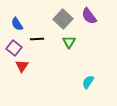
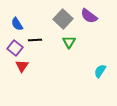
purple semicircle: rotated 18 degrees counterclockwise
black line: moved 2 px left, 1 px down
purple square: moved 1 px right
cyan semicircle: moved 12 px right, 11 px up
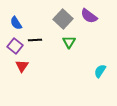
blue semicircle: moved 1 px left, 1 px up
purple square: moved 2 px up
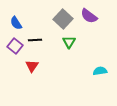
red triangle: moved 10 px right
cyan semicircle: rotated 48 degrees clockwise
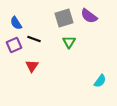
gray square: moved 1 px right, 1 px up; rotated 30 degrees clockwise
black line: moved 1 px left, 1 px up; rotated 24 degrees clockwise
purple square: moved 1 px left, 1 px up; rotated 28 degrees clockwise
cyan semicircle: moved 10 px down; rotated 136 degrees clockwise
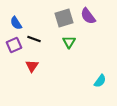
purple semicircle: moved 1 px left; rotated 18 degrees clockwise
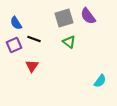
green triangle: rotated 24 degrees counterclockwise
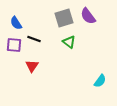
purple square: rotated 28 degrees clockwise
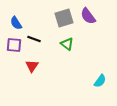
green triangle: moved 2 px left, 2 px down
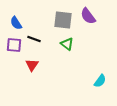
gray square: moved 1 px left, 2 px down; rotated 24 degrees clockwise
red triangle: moved 1 px up
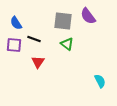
gray square: moved 1 px down
red triangle: moved 6 px right, 3 px up
cyan semicircle: rotated 64 degrees counterclockwise
